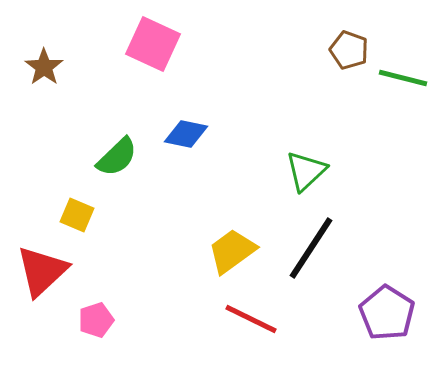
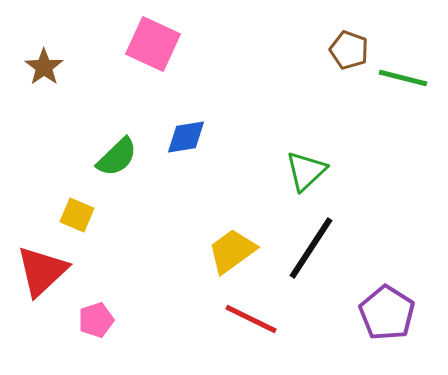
blue diamond: moved 3 px down; rotated 21 degrees counterclockwise
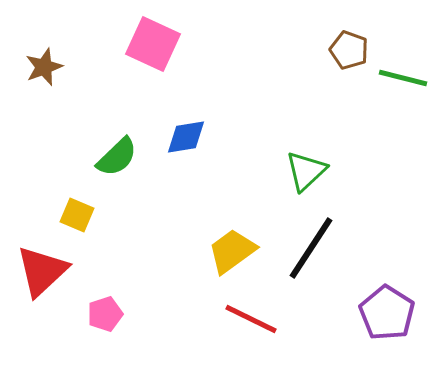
brown star: rotated 15 degrees clockwise
pink pentagon: moved 9 px right, 6 px up
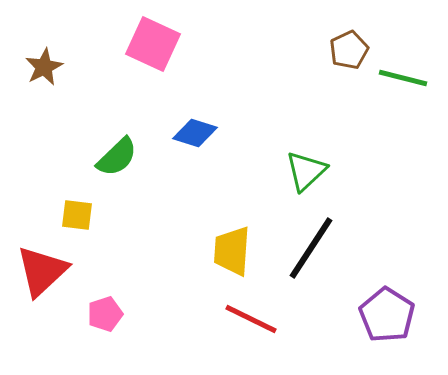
brown pentagon: rotated 27 degrees clockwise
brown star: rotated 6 degrees counterclockwise
blue diamond: moved 9 px right, 4 px up; rotated 27 degrees clockwise
yellow square: rotated 16 degrees counterclockwise
yellow trapezoid: rotated 50 degrees counterclockwise
purple pentagon: moved 2 px down
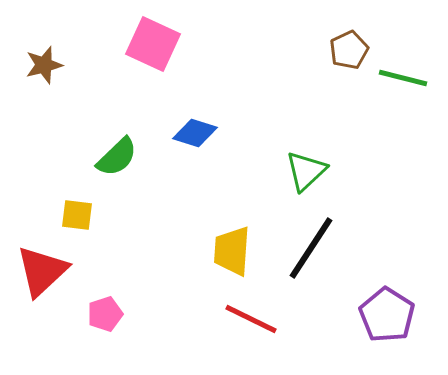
brown star: moved 2 px up; rotated 12 degrees clockwise
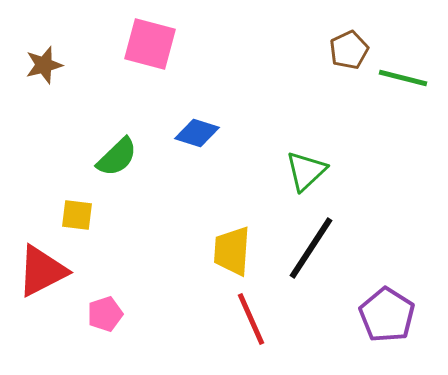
pink square: moved 3 px left; rotated 10 degrees counterclockwise
blue diamond: moved 2 px right
red triangle: rotated 16 degrees clockwise
red line: rotated 40 degrees clockwise
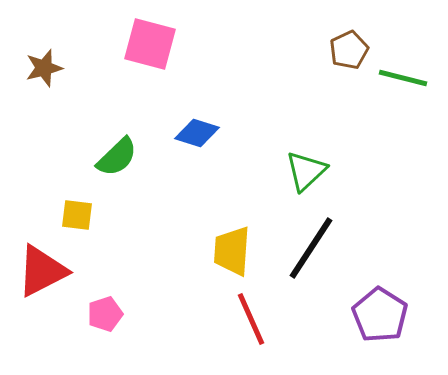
brown star: moved 3 px down
purple pentagon: moved 7 px left
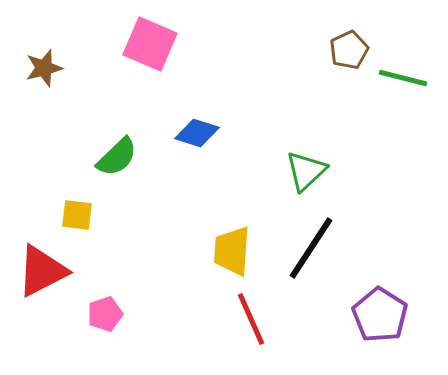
pink square: rotated 8 degrees clockwise
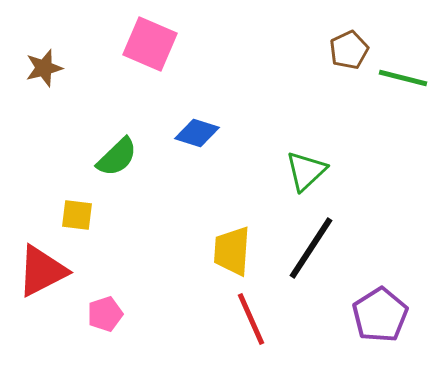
purple pentagon: rotated 8 degrees clockwise
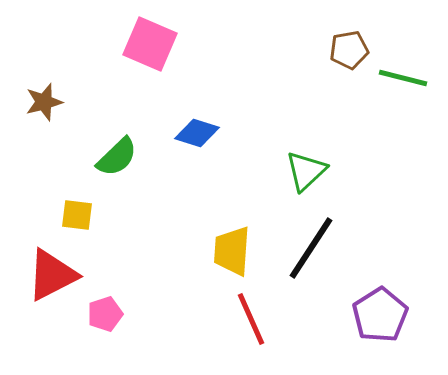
brown pentagon: rotated 15 degrees clockwise
brown star: moved 34 px down
red triangle: moved 10 px right, 4 px down
